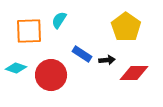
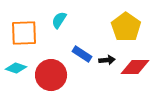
orange square: moved 5 px left, 2 px down
red diamond: moved 1 px right, 6 px up
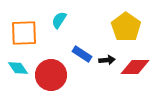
cyan diamond: moved 2 px right; rotated 35 degrees clockwise
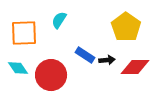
blue rectangle: moved 3 px right, 1 px down
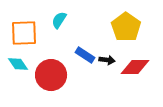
black arrow: rotated 14 degrees clockwise
cyan diamond: moved 4 px up
